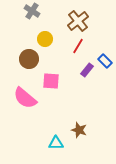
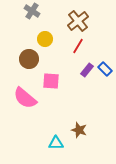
blue rectangle: moved 8 px down
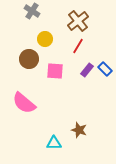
pink square: moved 4 px right, 10 px up
pink semicircle: moved 1 px left, 5 px down
cyan triangle: moved 2 px left
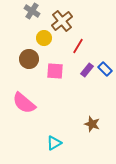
brown cross: moved 16 px left
yellow circle: moved 1 px left, 1 px up
brown star: moved 13 px right, 6 px up
cyan triangle: rotated 28 degrees counterclockwise
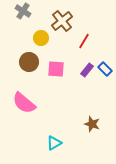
gray cross: moved 9 px left
yellow circle: moved 3 px left
red line: moved 6 px right, 5 px up
brown circle: moved 3 px down
pink square: moved 1 px right, 2 px up
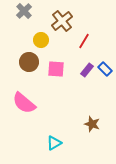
gray cross: moved 1 px right; rotated 14 degrees clockwise
yellow circle: moved 2 px down
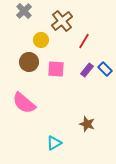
brown star: moved 5 px left
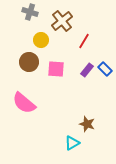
gray cross: moved 6 px right, 1 px down; rotated 28 degrees counterclockwise
cyan triangle: moved 18 px right
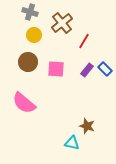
brown cross: moved 2 px down
yellow circle: moved 7 px left, 5 px up
brown circle: moved 1 px left
brown star: moved 2 px down
cyan triangle: rotated 42 degrees clockwise
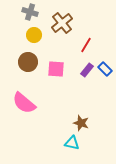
red line: moved 2 px right, 4 px down
brown star: moved 6 px left, 3 px up
